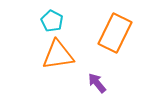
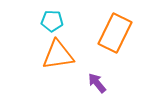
cyan pentagon: rotated 25 degrees counterclockwise
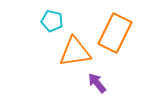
cyan pentagon: rotated 10 degrees clockwise
orange triangle: moved 17 px right, 3 px up
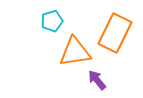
cyan pentagon: rotated 30 degrees counterclockwise
purple arrow: moved 3 px up
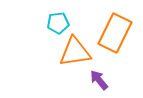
cyan pentagon: moved 6 px right, 2 px down; rotated 10 degrees clockwise
purple arrow: moved 2 px right
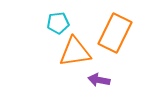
purple arrow: rotated 40 degrees counterclockwise
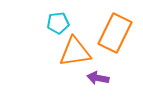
purple arrow: moved 1 px left, 2 px up
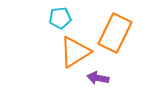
cyan pentagon: moved 2 px right, 5 px up
orange triangle: rotated 24 degrees counterclockwise
